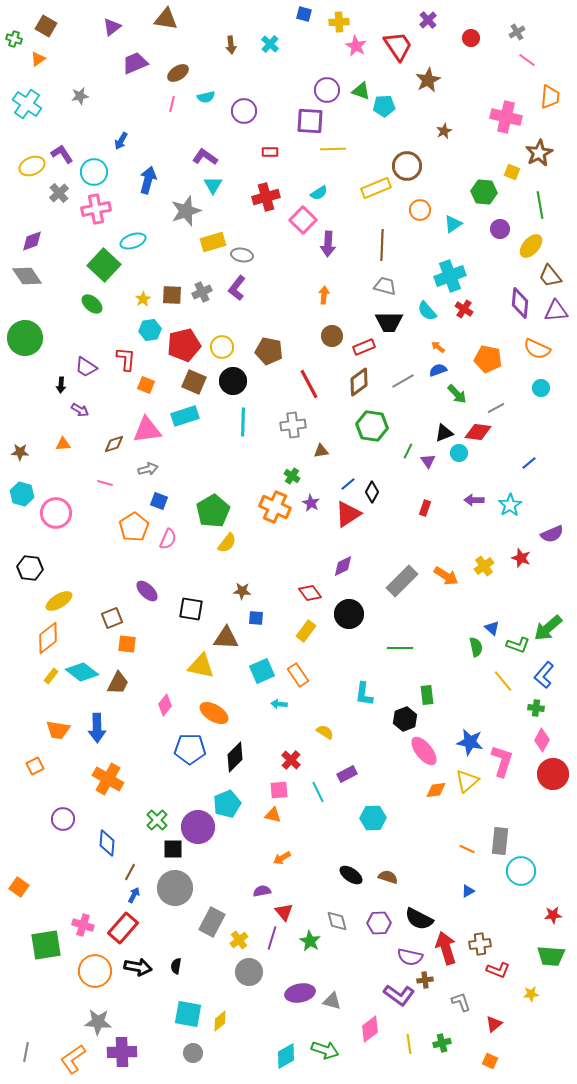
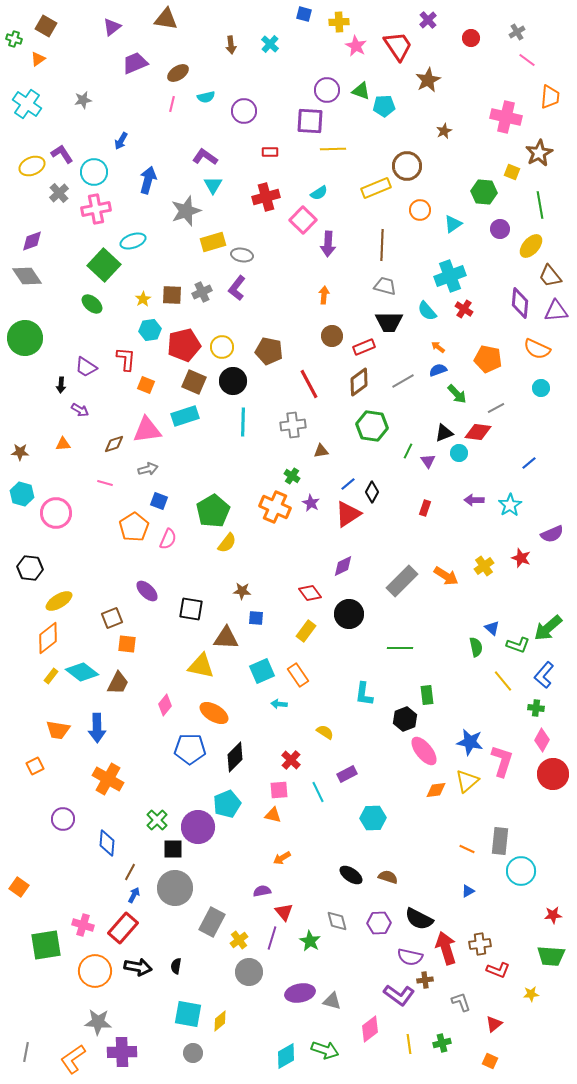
gray star at (80, 96): moved 3 px right, 4 px down
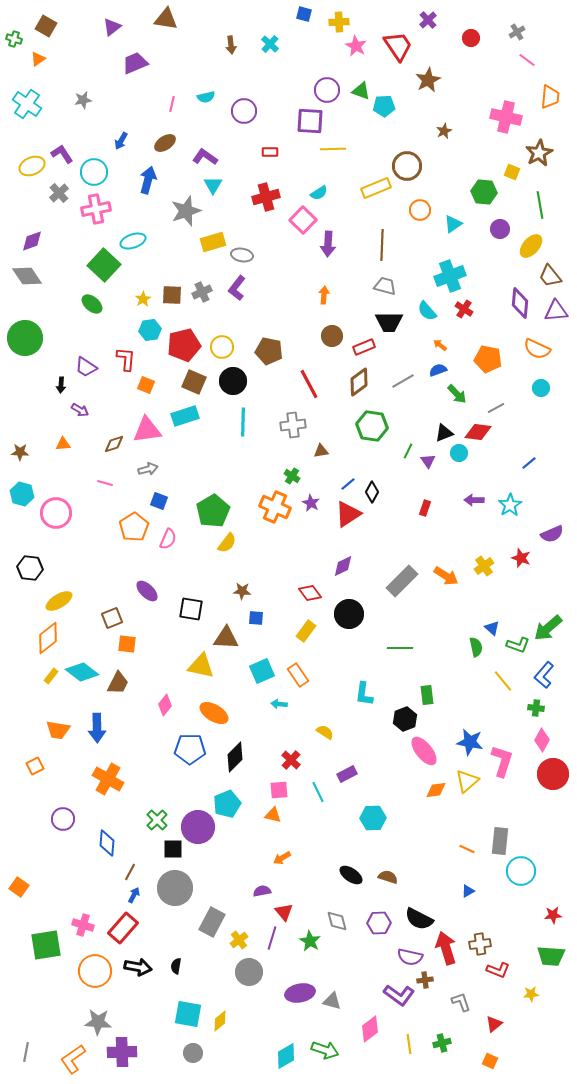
brown ellipse at (178, 73): moved 13 px left, 70 px down
orange arrow at (438, 347): moved 2 px right, 2 px up
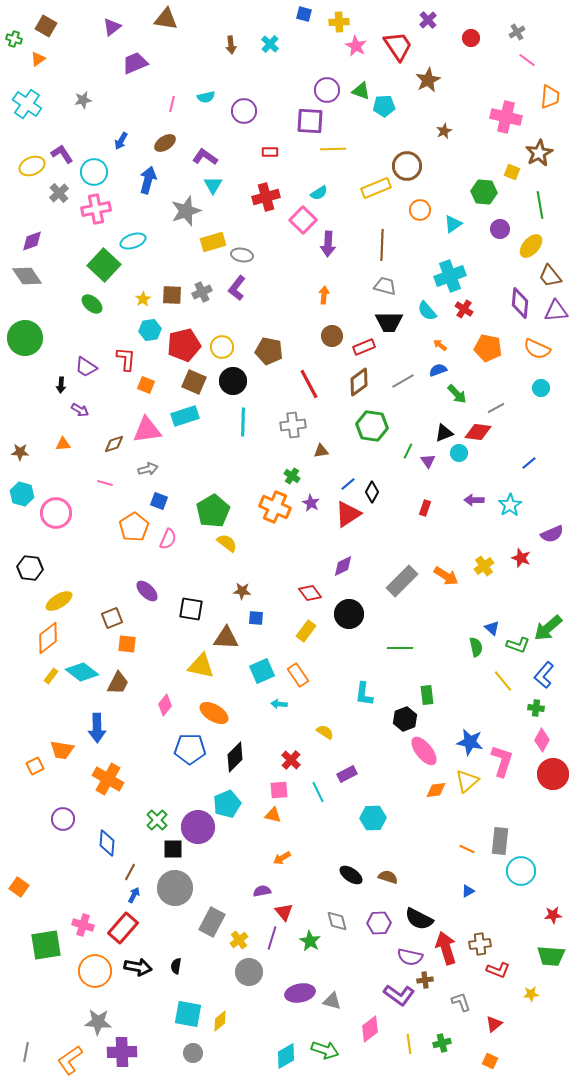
orange pentagon at (488, 359): moved 11 px up
yellow semicircle at (227, 543): rotated 90 degrees counterclockwise
orange trapezoid at (58, 730): moved 4 px right, 20 px down
orange L-shape at (73, 1059): moved 3 px left, 1 px down
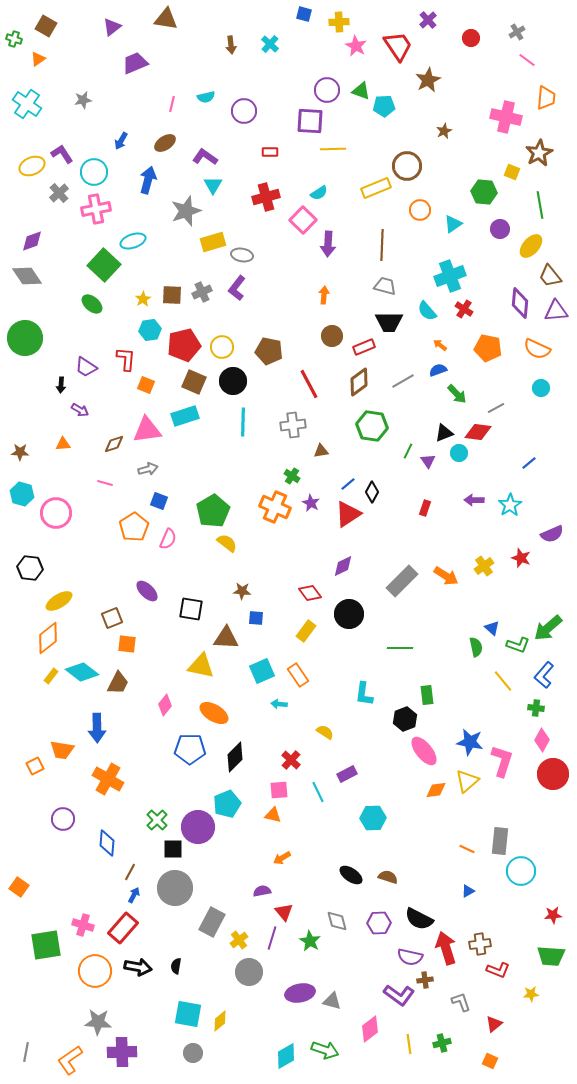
orange trapezoid at (550, 97): moved 4 px left, 1 px down
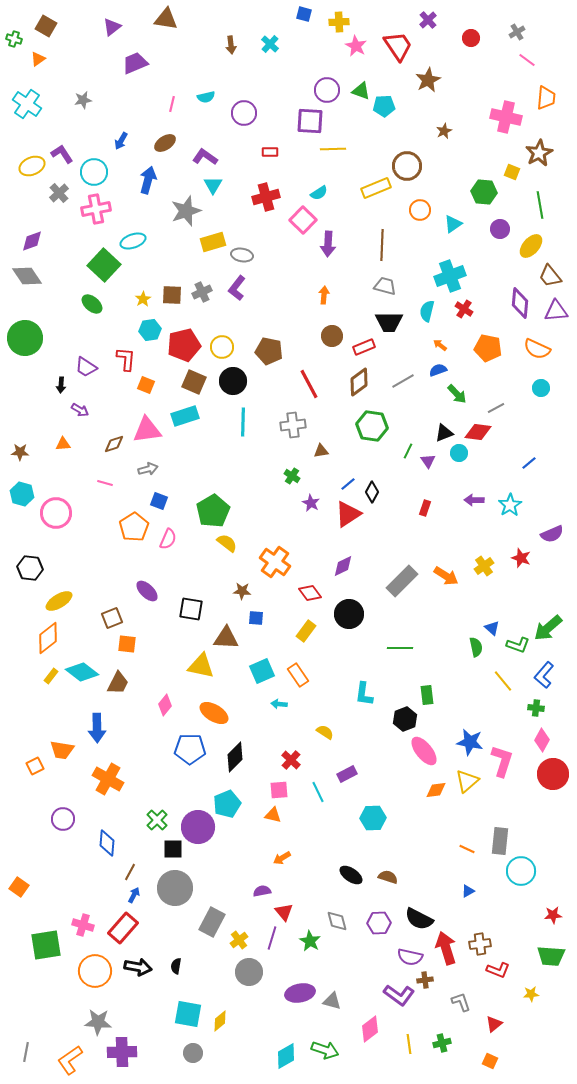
purple circle at (244, 111): moved 2 px down
cyan semicircle at (427, 311): rotated 55 degrees clockwise
orange cross at (275, 507): moved 55 px down; rotated 12 degrees clockwise
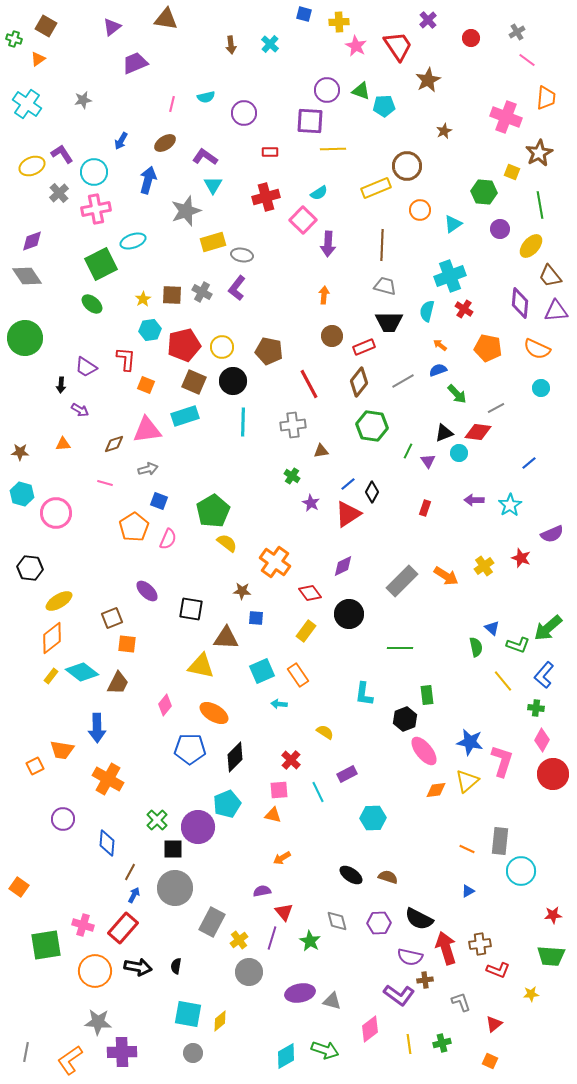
pink cross at (506, 117): rotated 8 degrees clockwise
green square at (104, 265): moved 3 px left, 1 px up; rotated 20 degrees clockwise
gray cross at (202, 292): rotated 36 degrees counterclockwise
brown diamond at (359, 382): rotated 16 degrees counterclockwise
orange diamond at (48, 638): moved 4 px right
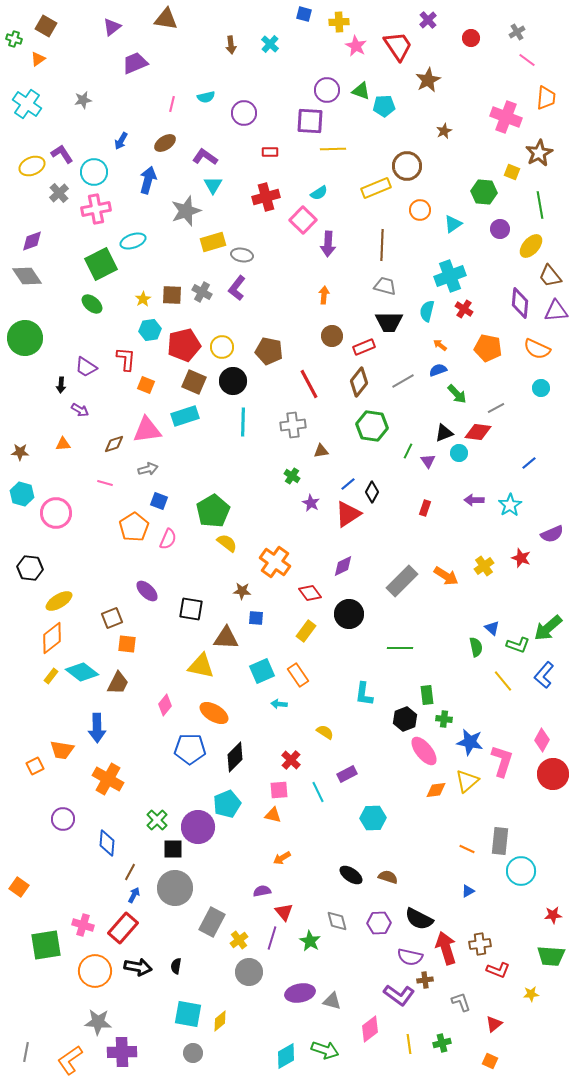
green cross at (536, 708): moved 92 px left, 11 px down
